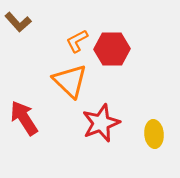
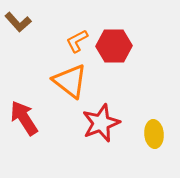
red hexagon: moved 2 px right, 3 px up
orange triangle: rotated 6 degrees counterclockwise
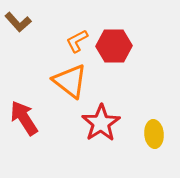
red star: rotated 12 degrees counterclockwise
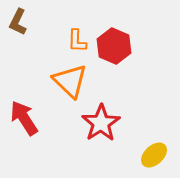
brown L-shape: rotated 68 degrees clockwise
orange L-shape: rotated 60 degrees counterclockwise
red hexagon: rotated 24 degrees clockwise
orange triangle: rotated 6 degrees clockwise
yellow ellipse: moved 21 px down; rotated 52 degrees clockwise
